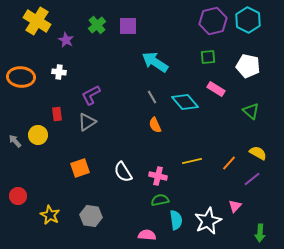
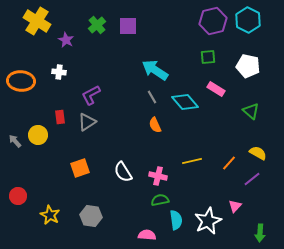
cyan arrow: moved 8 px down
orange ellipse: moved 4 px down
red rectangle: moved 3 px right, 3 px down
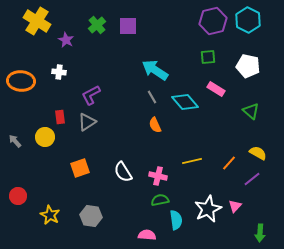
yellow circle: moved 7 px right, 2 px down
white star: moved 12 px up
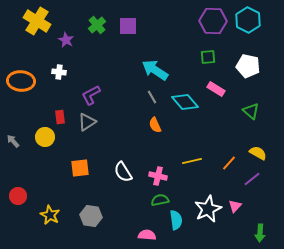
purple hexagon: rotated 16 degrees clockwise
gray arrow: moved 2 px left
orange square: rotated 12 degrees clockwise
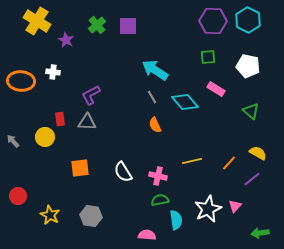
white cross: moved 6 px left
red rectangle: moved 2 px down
gray triangle: rotated 36 degrees clockwise
green arrow: rotated 78 degrees clockwise
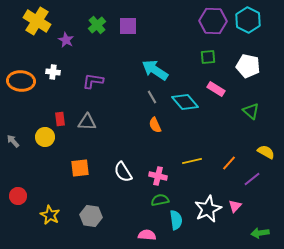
purple L-shape: moved 2 px right, 14 px up; rotated 35 degrees clockwise
yellow semicircle: moved 8 px right, 1 px up
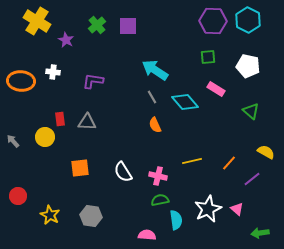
pink triangle: moved 2 px right, 3 px down; rotated 32 degrees counterclockwise
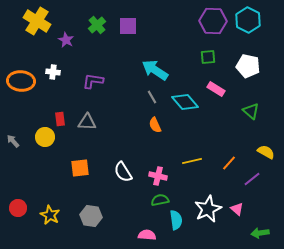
red circle: moved 12 px down
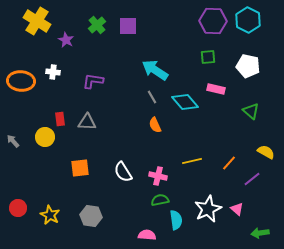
pink rectangle: rotated 18 degrees counterclockwise
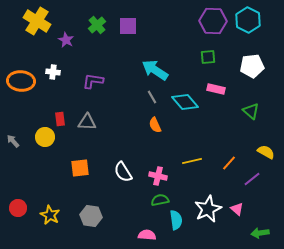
white pentagon: moved 4 px right; rotated 20 degrees counterclockwise
